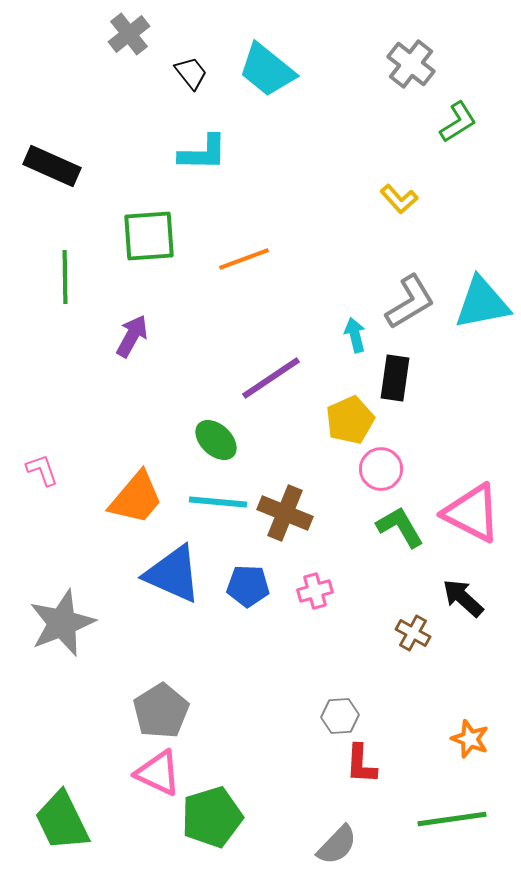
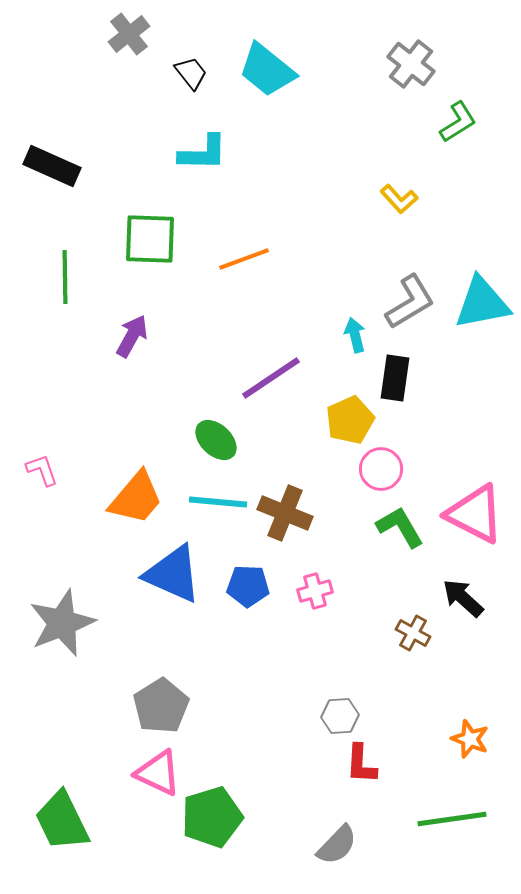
green square at (149, 236): moved 1 px right, 3 px down; rotated 6 degrees clockwise
pink triangle at (472, 513): moved 3 px right, 1 px down
gray pentagon at (161, 711): moved 5 px up
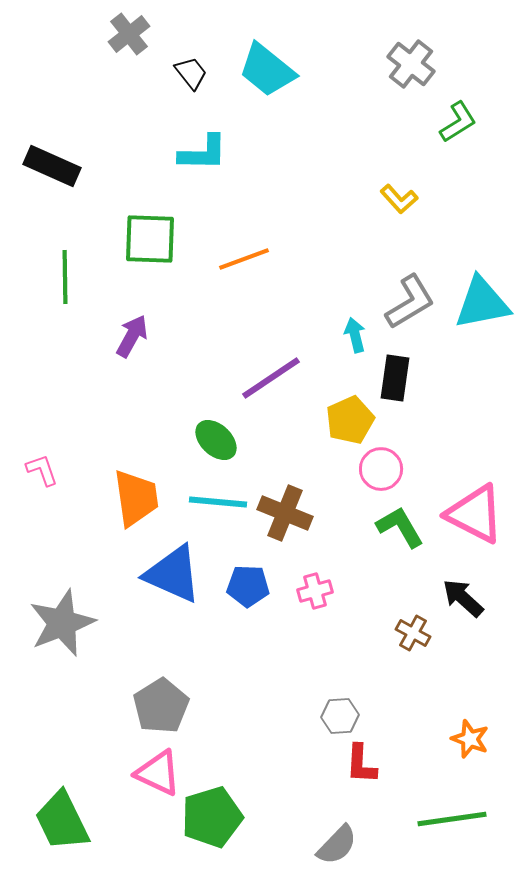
orange trapezoid at (136, 498): rotated 48 degrees counterclockwise
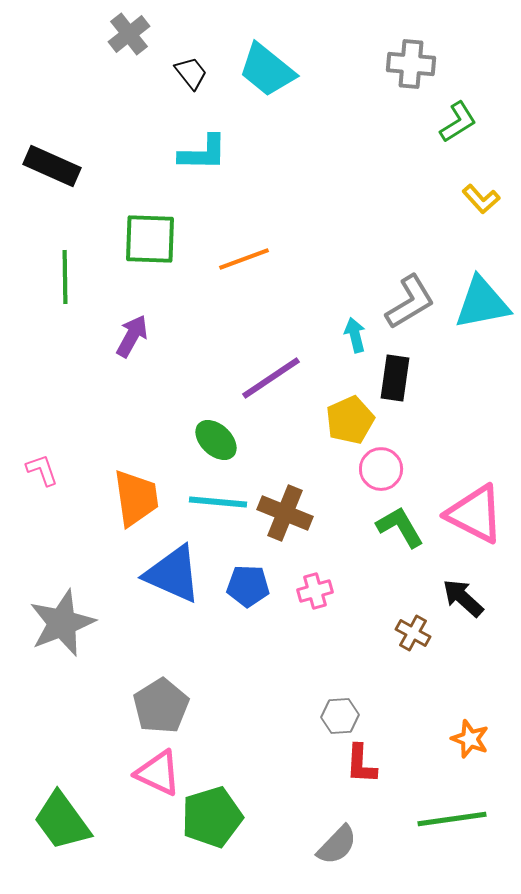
gray cross at (411, 64): rotated 33 degrees counterclockwise
yellow L-shape at (399, 199): moved 82 px right
green trapezoid at (62, 821): rotated 10 degrees counterclockwise
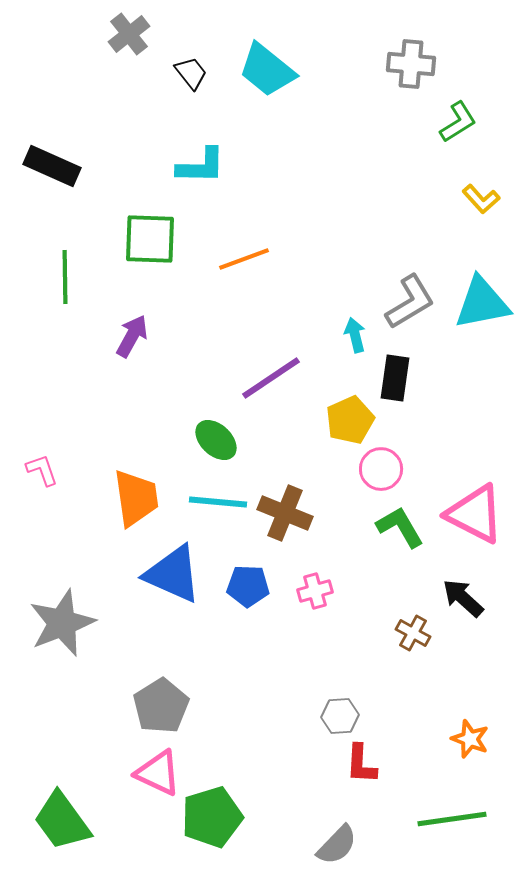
cyan L-shape at (203, 153): moved 2 px left, 13 px down
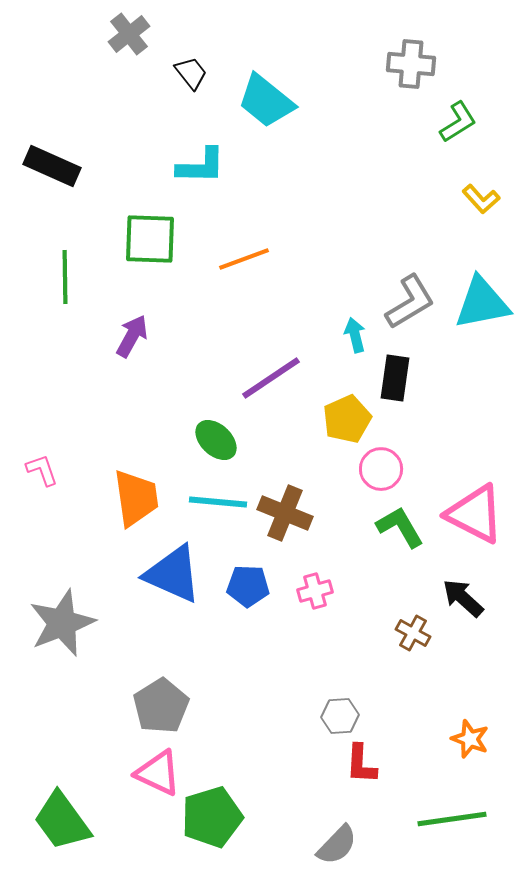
cyan trapezoid at (267, 70): moved 1 px left, 31 px down
yellow pentagon at (350, 420): moved 3 px left, 1 px up
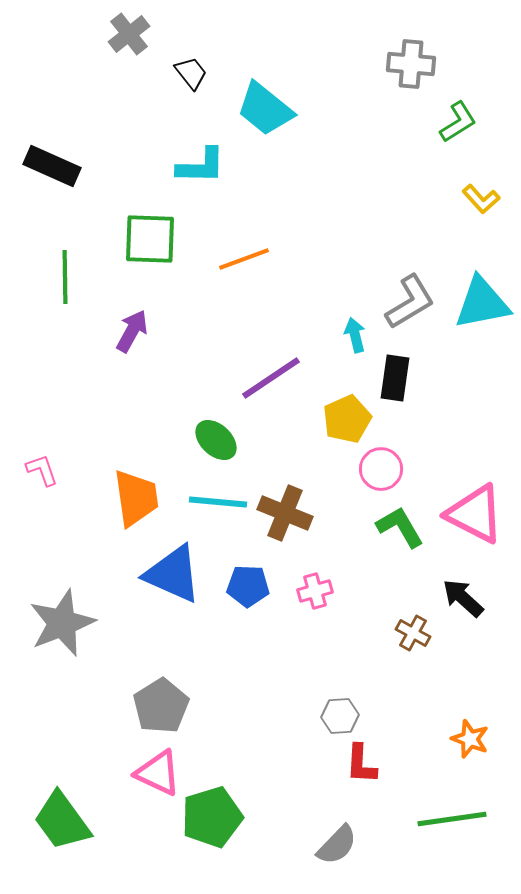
cyan trapezoid at (266, 101): moved 1 px left, 8 px down
purple arrow at (132, 336): moved 5 px up
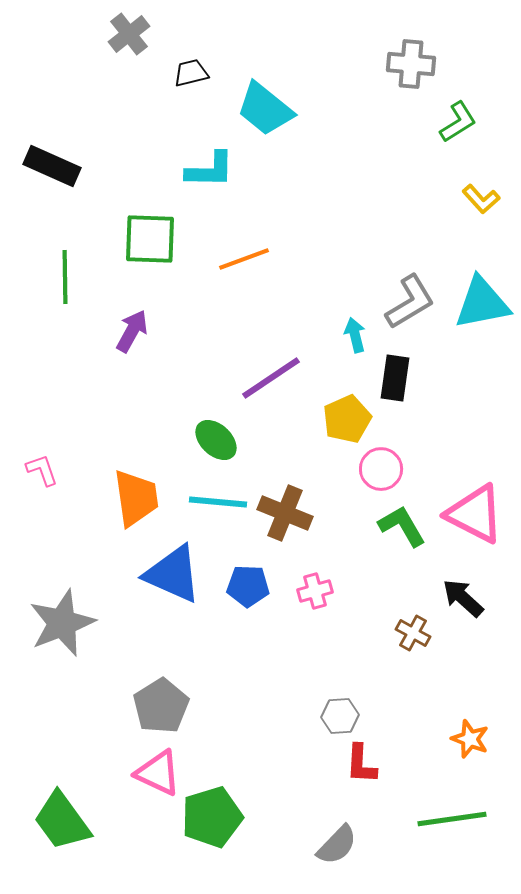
black trapezoid at (191, 73): rotated 66 degrees counterclockwise
cyan L-shape at (201, 166): moved 9 px right, 4 px down
green L-shape at (400, 527): moved 2 px right, 1 px up
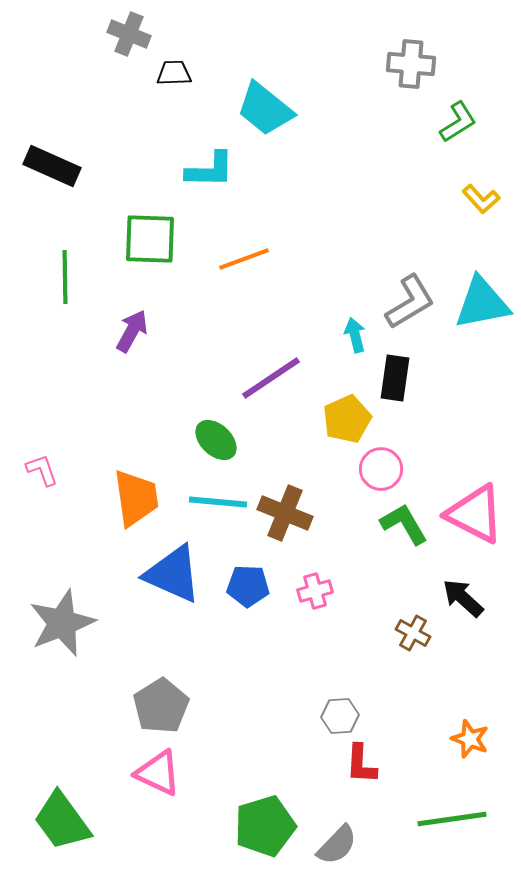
gray cross at (129, 34): rotated 30 degrees counterclockwise
black trapezoid at (191, 73): moved 17 px left; rotated 12 degrees clockwise
green L-shape at (402, 526): moved 2 px right, 2 px up
green pentagon at (212, 817): moved 53 px right, 9 px down
